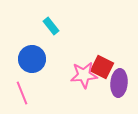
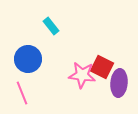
blue circle: moved 4 px left
pink star: moved 2 px left; rotated 12 degrees clockwise
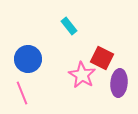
cyan rectangle: moved 18 px right
red square: moved 9 px up
pink star: rotated 24 degrees clockwise
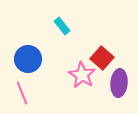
cyan rectangle: moved 7 px left
red square: rotated 15 degrees clockwise
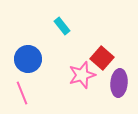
pink star: rotated 24 degrees clockwise
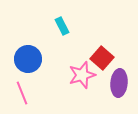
cyan rectangle: rotated 12 degrees clockwise
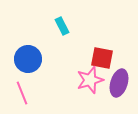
red square: rotated 30 degrees counterclockwise
pink star: moved 8 px right, 5 px down
purple ellipse: rotated 12 degrees clockwise
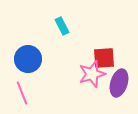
red square: moved 2 px right; rotated 15 degrees counterclockwise
pink star: moved 2 px right, 6 px up
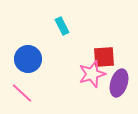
red square: moved 1 px up
pink line: rotated 25 degrees counterclockwise
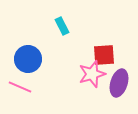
red square: moved 2 px up
pink line: moved 2 px left, 6 px up; rotated 20 degrees counterclockwise
